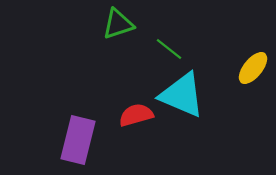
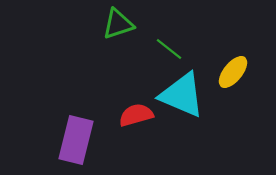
yellow ellipse: moved 20 px left, 4 px down
purple rectangle: moved 2 px left
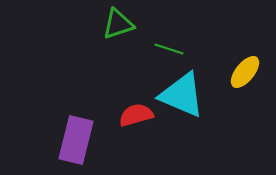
green line: rotated 20 degrees counterclockwise
yellow ellipse: moved 12 px right
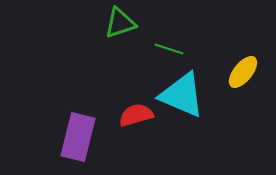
green triangle: moved 2 px right, 1 px up
yellow ellipse: moved 2 px left
purple rectangle: moved 2 px right, 3 px up
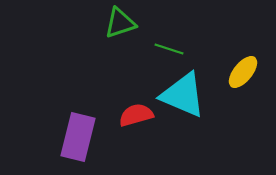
cyan triangle: moved 1 px right
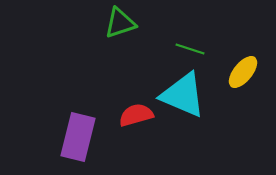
green line: moved 21 px right
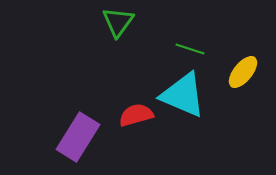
green triangle: moved 2 px left, 1 px up; rotated 36 degrees counterclockwise
purple rectangle: rotated 18 degrees clockwise
